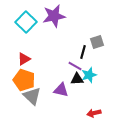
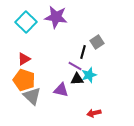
purple star: moved 2 px right, 1 px down; rotated 20 degrees clockwise
gray square: rotated 16 degrees counterclockwise
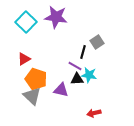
cyan star: rotated 28 degrees clockwise
orange pentagon: moved 12 px right, 1 px up
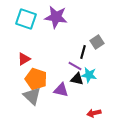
cyan square: moved 3 px up; rotated 25 degrees counterclockwise
black triangle: rotated 16 degrees clockwise
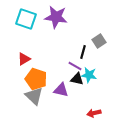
gray square: moved 2 px right, 1 px up
gray triangle: moved 2 px right
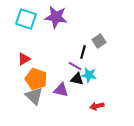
red arrow: moved 3 px right, 7 px up
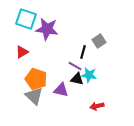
purple star: moved 9 px left, 12 px down
red triangle: moved 2 px left, 7 px up
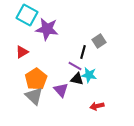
cyan square: moved 1 px right, 4 px up; rotated 10 degrees clockwise
orange pentagon: rotated 20 degrees clockwise
purple triangle: rotated 35 degrees clockwise
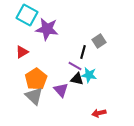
red arrow: moved 2 px right, 7 px down
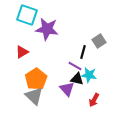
cyan square: rotated 10 degrees counterclockwise
purple triangle: moved 6 px right, 1 px up
red arrow: moved 5 px left, 13 px up; rotated 48 degrees counterclockwise
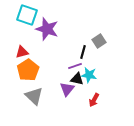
purple star: rotated 10 degrees clockwise
red triangle: rotated 16 degrees clockwise
purple line: rotated 48 degrees counterclockwise
orange pentagon: moved 8 px left, 9 px up
purple triangle: rotated 21 degrees clockwise
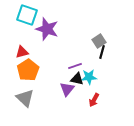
black line: moved 19 px right
cyan star: moved 2 px down; rotated 14 degrees counterclockwise
gray triangle: moved 9 px left, 2 px down
